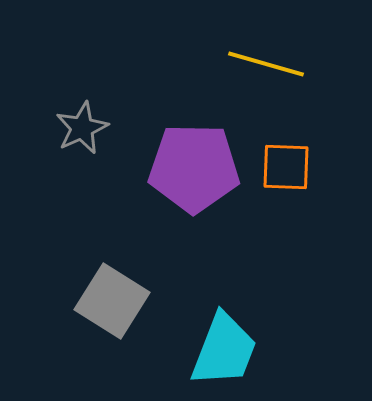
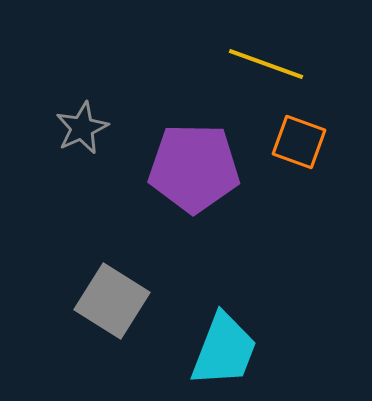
yellow line: rotated 4 degrees clockwise
orange square: moved 13 px right, 25 px up; rotated 18 degrees clockwise
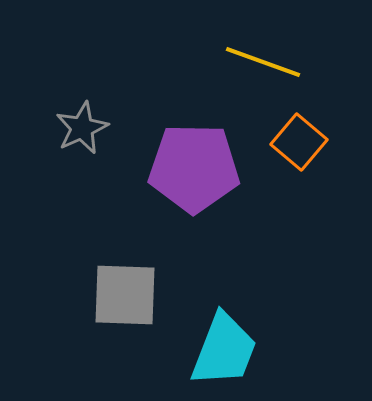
yellow line: moved 3 px left, 2 px up
orange square: rotated 20 degrees clockwise
gray square: moved 13 px right, 6 px up; rotated 30 degrees counterclockwise
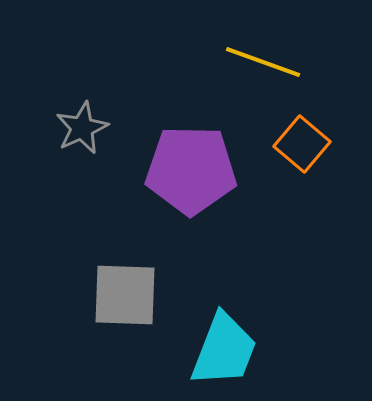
orange square: moved 3 px right, 2 px down
purple pentagon: moved 3 px left, 2 px down
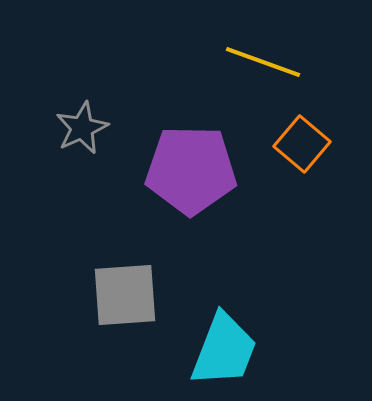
gray square: rotated 6 degrees counterclockwise
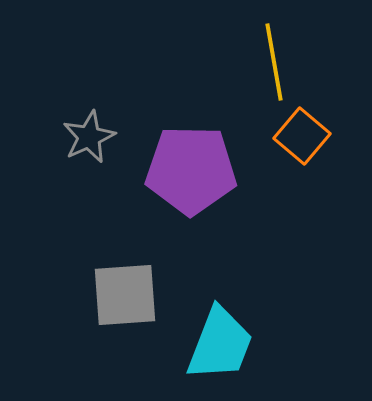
yellow line: moved 11 px right; rotated 60 degrees clockwise
gray star: moved 7 px right, 9 px down
orange square: moved 8 px up
cyan trapezoid: moved 4 px left, 6 px up
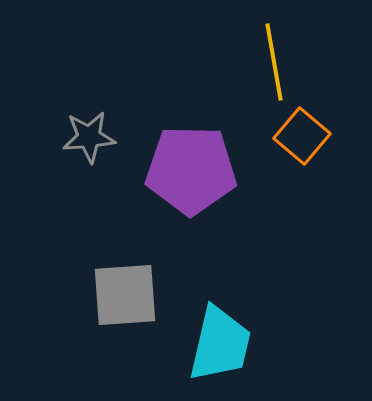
gray star: rotated 20 degrees clockwise
cyan trapezoid: rotated 8 degrees counterclockwise
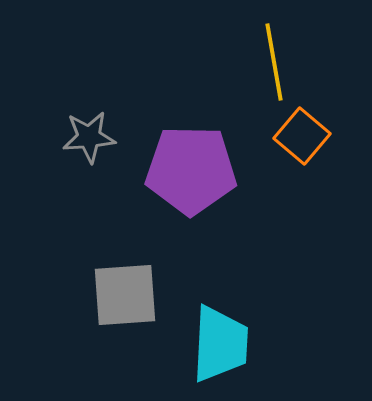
cyan trapezoid: rotated 10 degrees counterclockwise
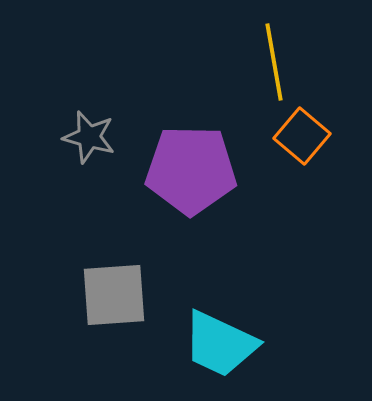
gray star: rotated 20 degrees clockwise
gray square: moved 11 px left
cyan trapezoid: rotated 112 degrees clockwise
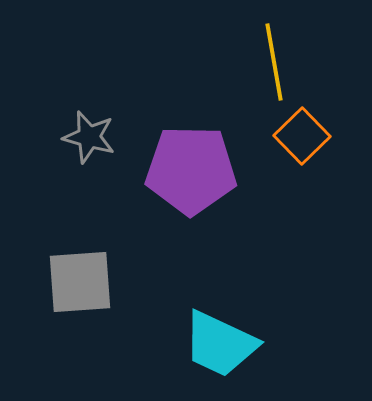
orange square: rotated 6 degrees clockwise
gray square: moved 34 px left, 13 px up
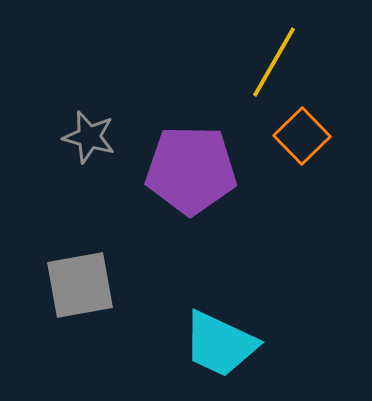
yellow line: rotated 40 degrees clockwise
gray square: moved 3 px down; rotated 6 degrees counterclockwise
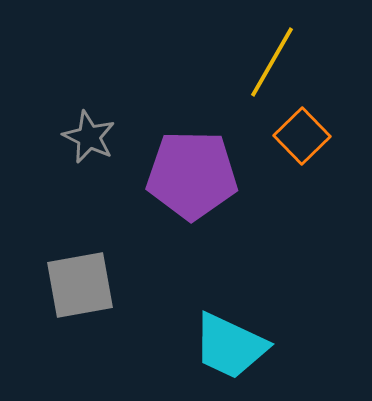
yellow line: moved 2 px left
gray star: rotated 10 degrees clockwise
purple pentagon: moved 1 px right, 5 px down
cyan trapezoid: moved 10 px right, 2 px down
